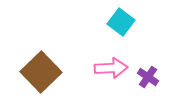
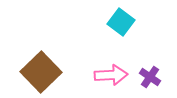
pink arrow: moved 7 px down
purple cross: moved 2 px right
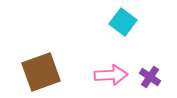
cyan square: moved 2 px right
brown square: rotated 24 degrees clockwise
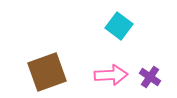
cyan square: moved 4 px left, 4 px down
brown square: moved 6 px right
